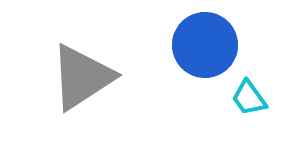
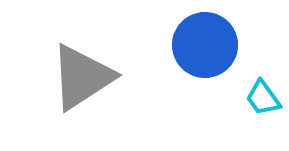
cyan trapezoid: moved 14 px right
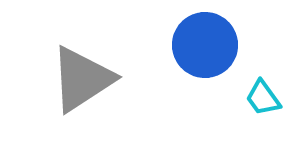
gray triangle: moved 2 px down
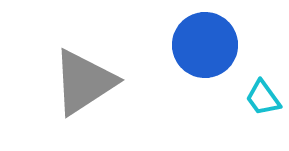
gray triangle: moved 2 px right, 3 px down
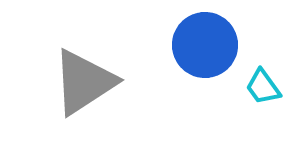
cyan trapezoid: moved 11 px up
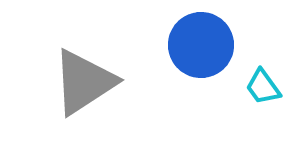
blue circle: moved 4 px left
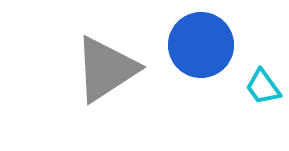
gray triangle: moved 22 px right, 13 px up
